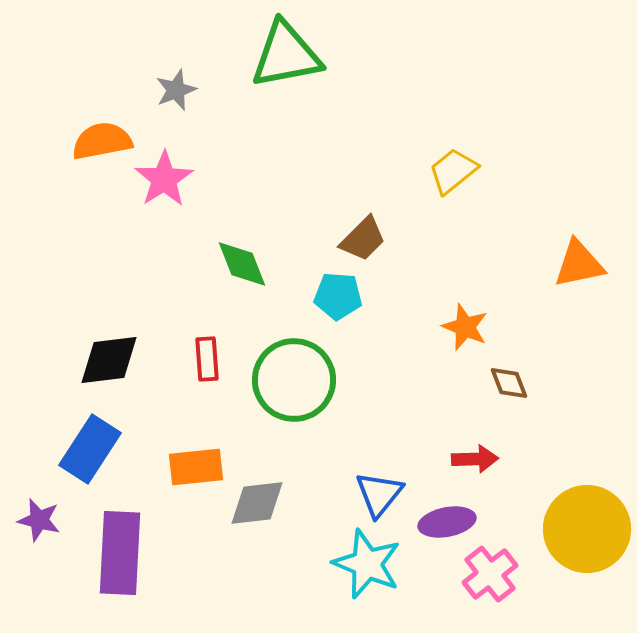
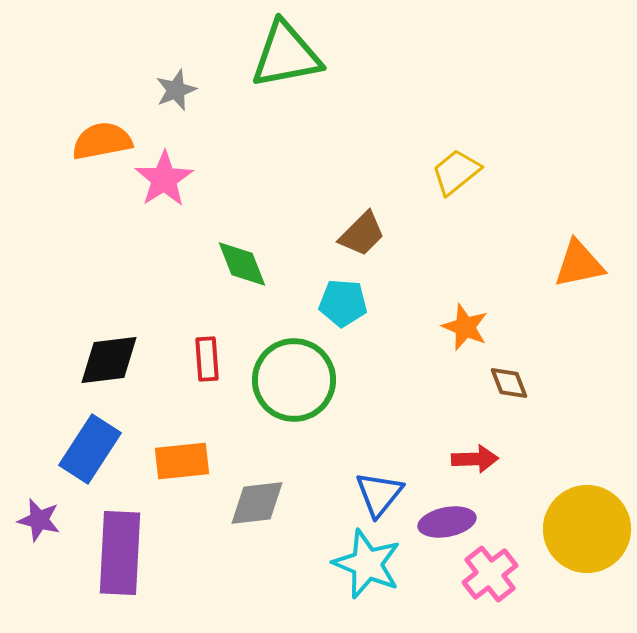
yellow trapezoid: moved 3 px right, 1 px down
brown trapezoid: moved 1 px left, 5 px up
cyan pentagon: moved 5 px right, 7 px down
orange rectangle: moved 14 px left, 6 px up
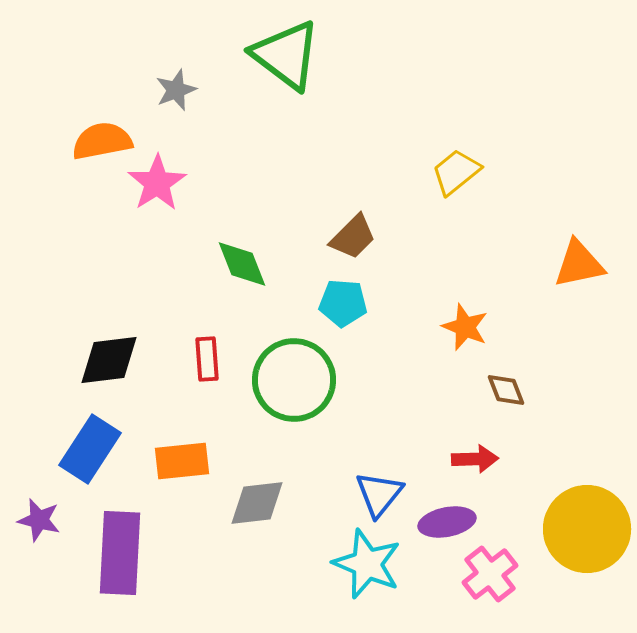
green triangle: rotated 48 degrees clockwise
pink star: moved 7 px left, 4 px down
brown trapezoid: moved 9 px left, 3 px down
brown diamond: moved 3 px left, 7 px down
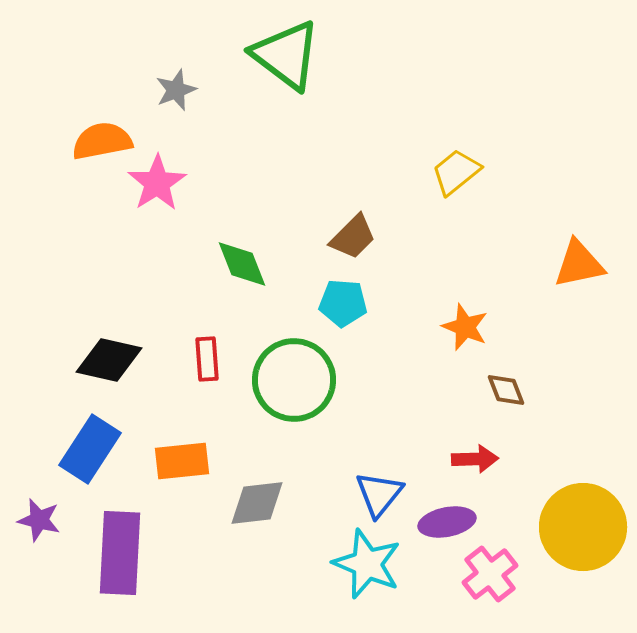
black diamond: rotated 20 degrees clockwise
yellow circle: moved 4 px left, 2 px up
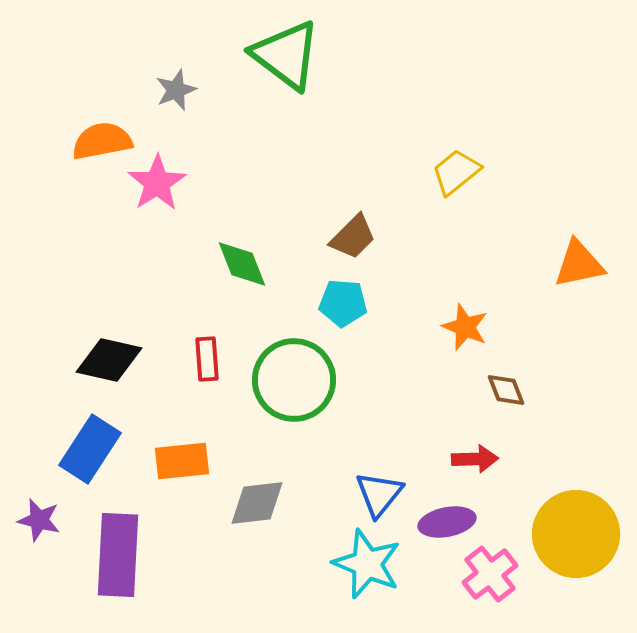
yellow circle: moved 7 px left, 7 px down
purple rectangle: moved 2 px left, 2 px down
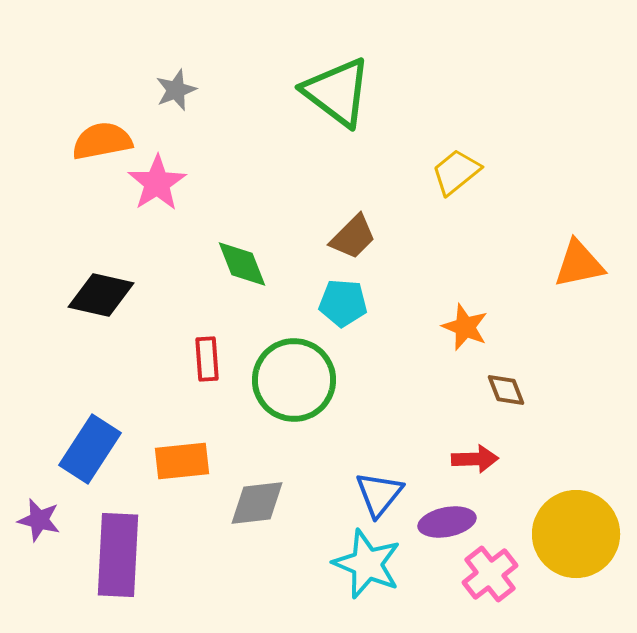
green triangle: moved 51 px right, 37 px down
black diamond: moved 8 px left, 65 px up
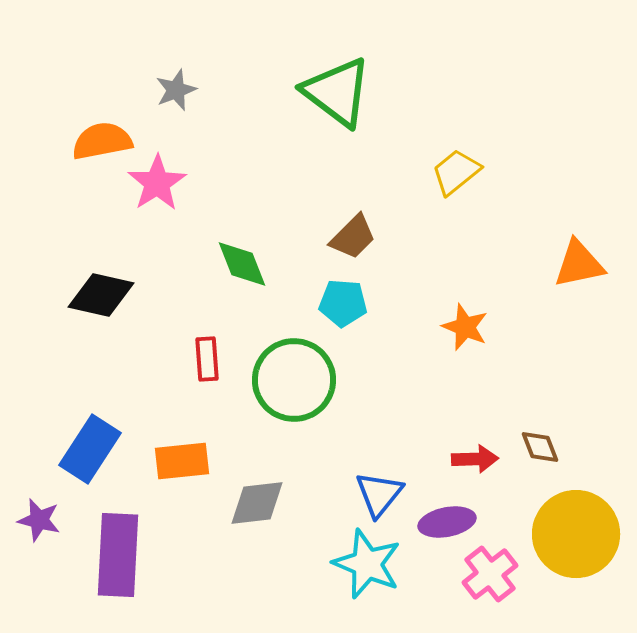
brown diamond: moved 34 px right, 57 px down
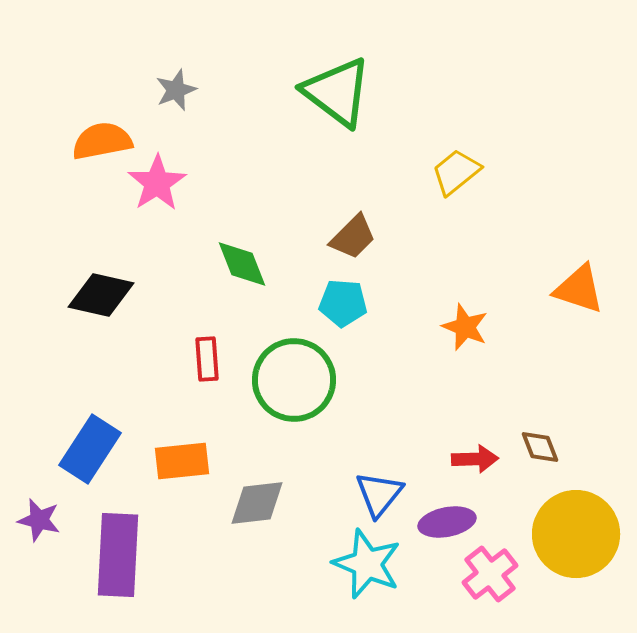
orange triangle: moved 25 px down; rotated 30 degrees clockwise
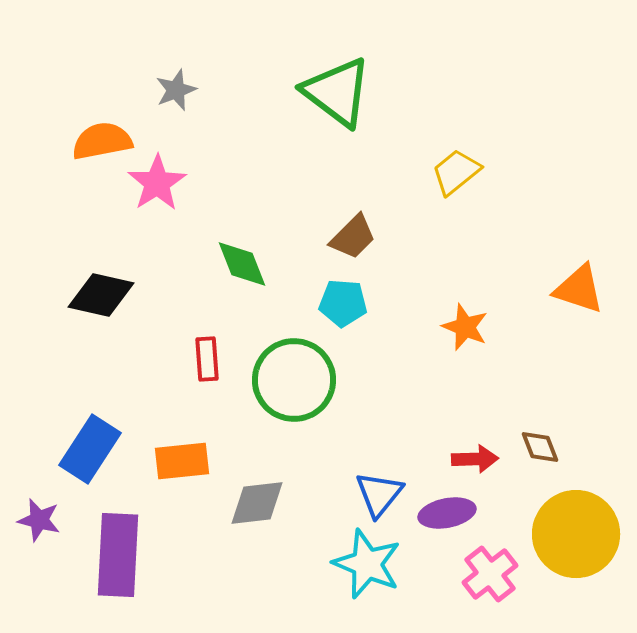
purple ellipse: moved 9 px up
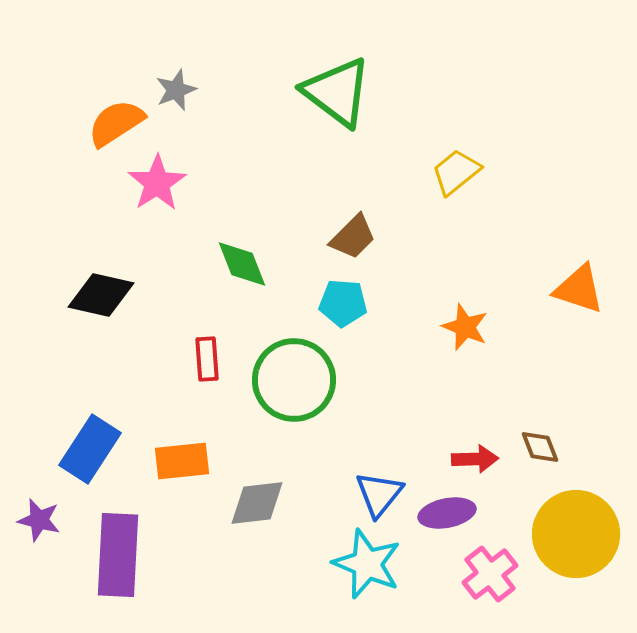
orange semicircle: moved 14 px right, 18 px up; rotated 22 degrees counterclockwise
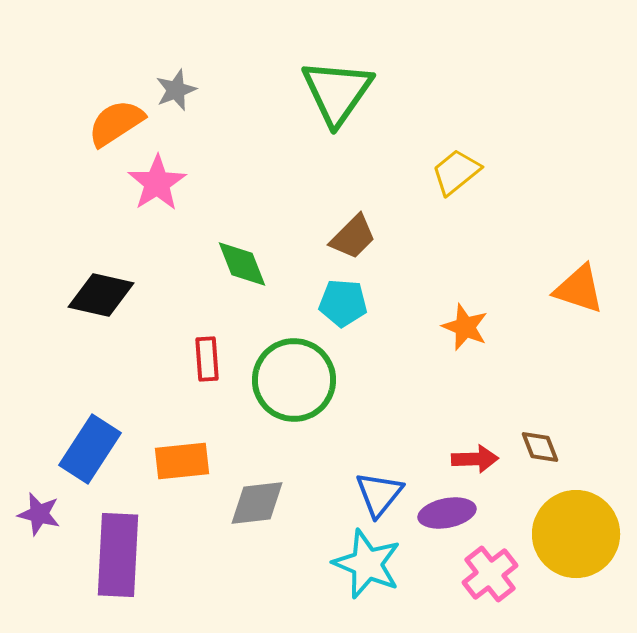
green triangle: rotated 28 degrees clockwise
purple star: moved 6 px up
